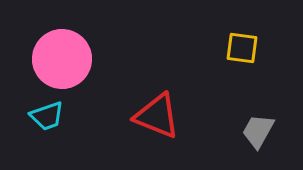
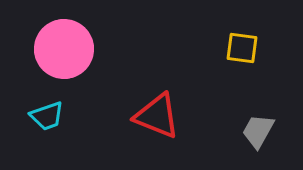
pink circle: moved 2 px right, 10 px up
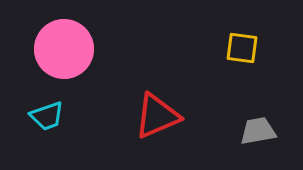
red triangle: rotated 45 degrees counterclockwise
gray trapezoid: rotated 51 degrees clockwise
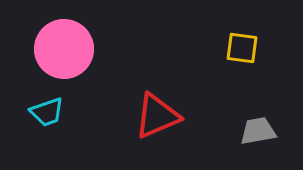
cyan trapezoid: moved 4 px up
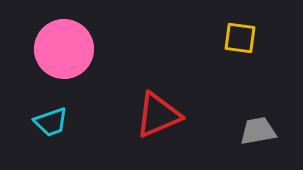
yellow square: moved 2 px left, 10 px up
cyan trapezoid: moved 4 px right, 10 px down
red triangle: moved 1 px right, 1 px up
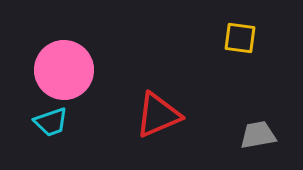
pink circle: moved 21 px down
gray trapezoid: moved 4 px down
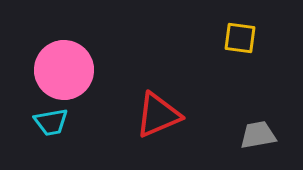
cyan trapezoid: rotated 9 degrees clockwise
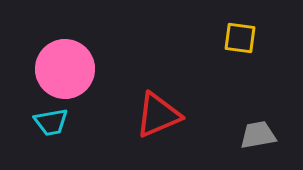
pink circle: moved 1 px right, 1 px up
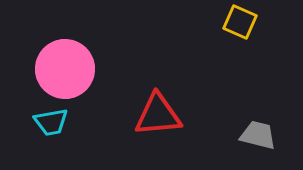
yellow square: moved 16 px up; rotated 16 degrees clockwise
red triangle: rotated 18 degrees clockwise
gray trapezoid: rotated 24 degrees clockwise
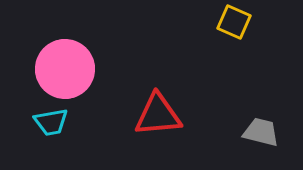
yellow square: moved 6 px left
gray trapezoid: moved 3 px right, 3 px up
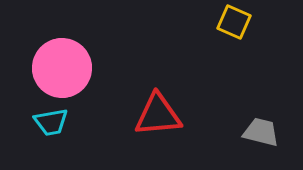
pink circle: moved 3 px left, 1 px up
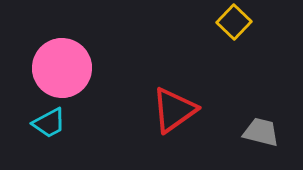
yellow square: rotated 20 degrees clockwise
red triangle: moved 16 px right, 5 px up; rotated 30 degrees counterclockwise
cyan trapezoid: moved 2 px left, 1 px down; rotated 18 degrees counterclockwise
